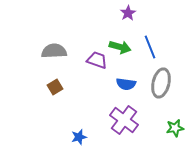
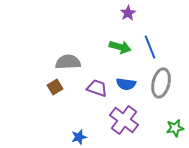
gray semicircle: moved 14 px right, 11 px down
purple trapezoid: moved 28 px down
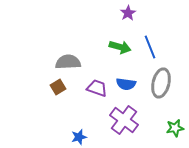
brown square: moved 3 px right
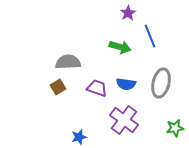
blue line: moved 11 px up
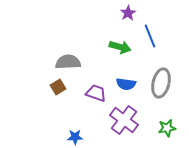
purple trapezoid: moved 1 px left, 5 px down
green star: moved 8 px left
blue star: moved 4 px left; rotated 14 degrees clockwise
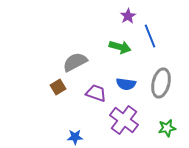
purple star: moved 3 px down
gray semicircle: moved 7 px right; rotated 25 degrees counterclockwise
